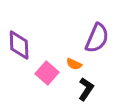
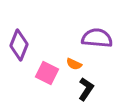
purple semicircle: rotated 108 degrees counterclockwise
purple diamond: rotated 24 degrees clockwise
pink square: rotated 15 degrees counterclockwise
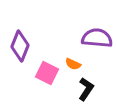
purple diamond: moved 1 px right, 1 px down
orange semicircle: moved 1 px left
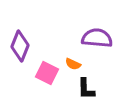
black L-shape: rotated 145 degrees clockwise
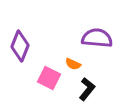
pink square: moved 2 px right, 5 px down
black L-shape: moved 1 px right; rotated 140 degrees counterclockwise
